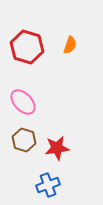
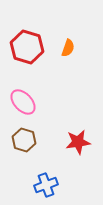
orange semicircle: moved 2 px left, 3 px down
red star: moved 21 px right, 6 px up
blue cross: moved 2 px left
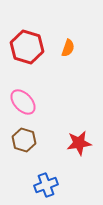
red star: moved 1 px right, 1 px down
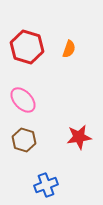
orange semicircle: moved 1 px right, 1 px down
pink ellipse: moved 2 px up
red star: moved 6 px up
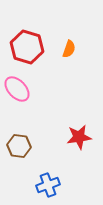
pink ellipse: moved 6 px left, 11 px up
brown hexagon: moved 5 px left, 6 px down; rotated 10 degrees counterclockwise
blue cross: moved 2 px right
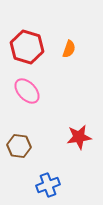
pink ellipse: moved 10 px right, 2 px down
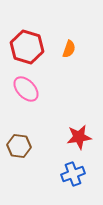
pink ellipse: moved 1 px left, 2 px up
blue cross: moved 25 px right, 11 px up
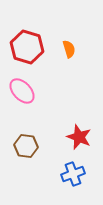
orange semicircle: rotated 36 degrees counterclockwise
pink ellipse: moved 4 px left, 2 px down
red star: rotated 30 degrees clockwise
brown hexagon: moved 7 px right
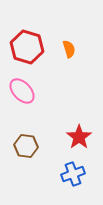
red star: rotated 15 degrees clockwise
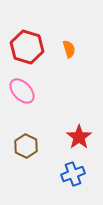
brown hexagon: rotated 20 degrees clockwise
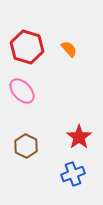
orange semicircle: rotated 24 degrees counterclockwise
